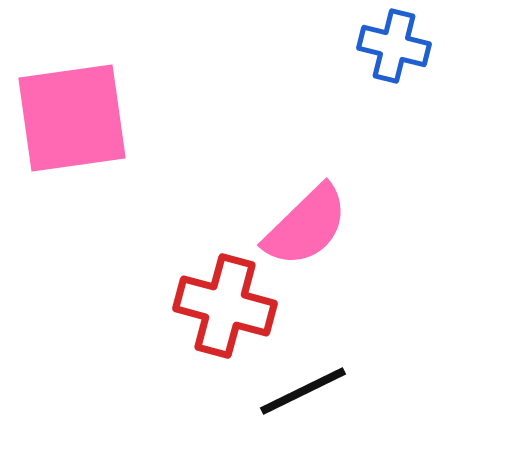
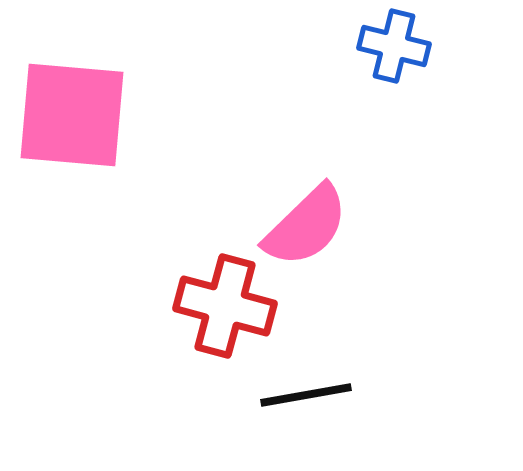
pink square: moved 3 px up; rotated 13 degrees clockwise
black line: moved 3 px right, 4 px down; rotated 16 degrees clockwise
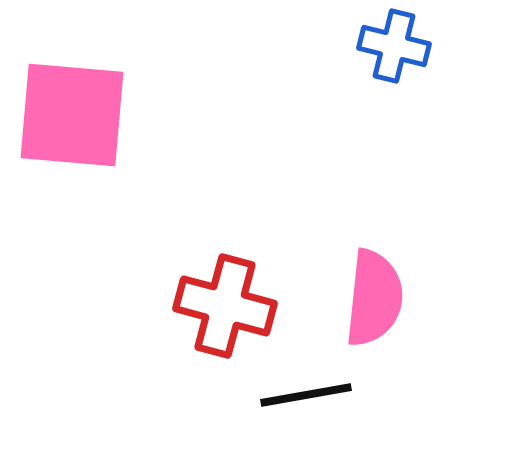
pink semicircle: moved 68 px right, 72 px down; rotated 40 degrees counterclockwise
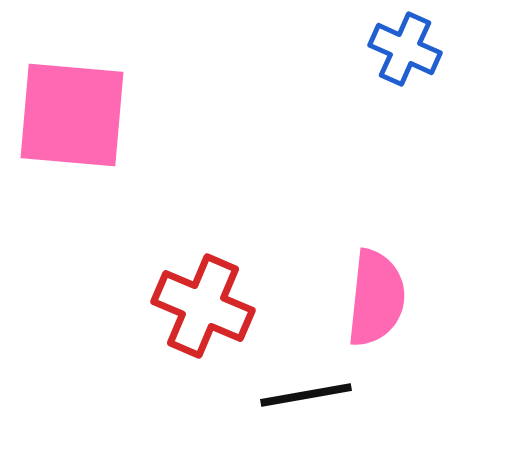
blue cross: moved 11 px right, 3 px down; rotated 10 degrees clockwise
pink semicircle: moved 2 px right
red cross: moved 22 px left; rotated 8 degrees clockwise
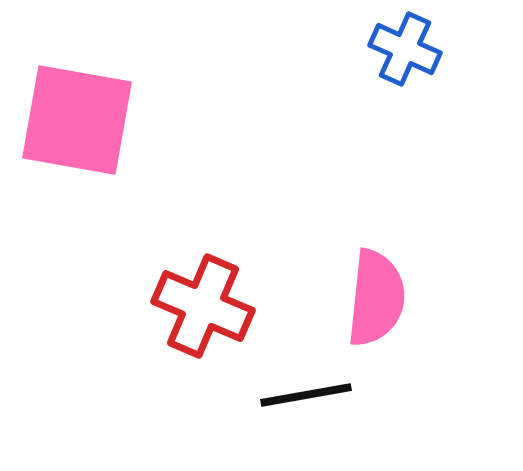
pink square: moved 5 px right, 5 px down; rotated 5 degrees clockwise
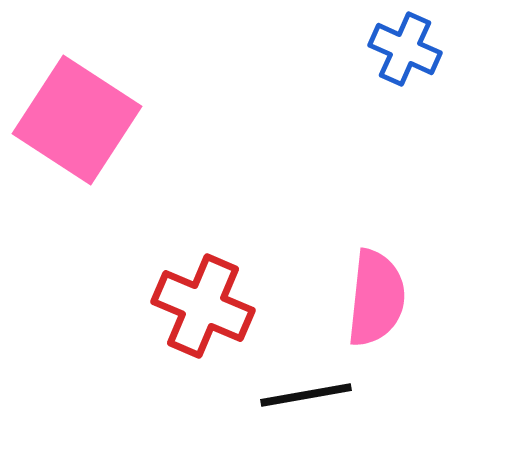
pink square: rotated 23 degrees clockwise
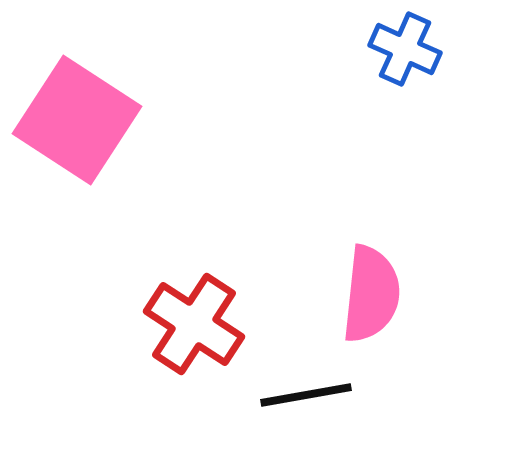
pink semicircle: moved 5 px left, 4 px up
red cross: moved 9 px left, 18 px down; rotated 10 degrees clockwise
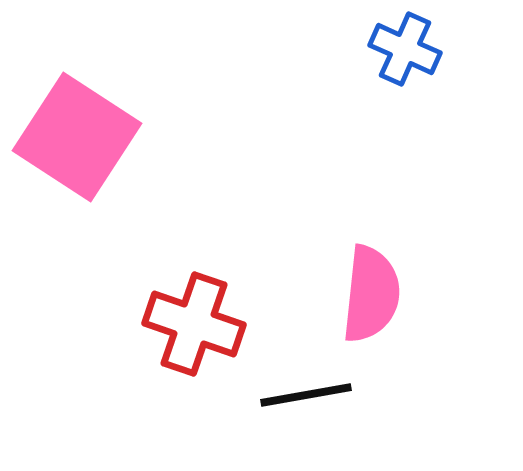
pink square: moved 17 px down
red cross: rotated 14 degrees counterclockwise
